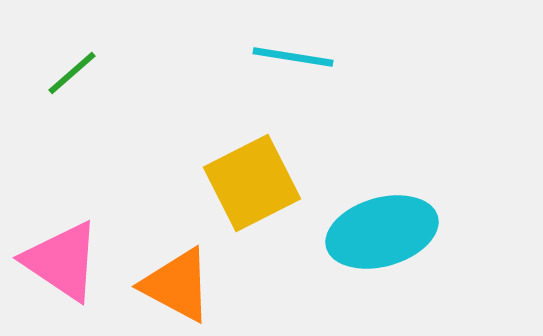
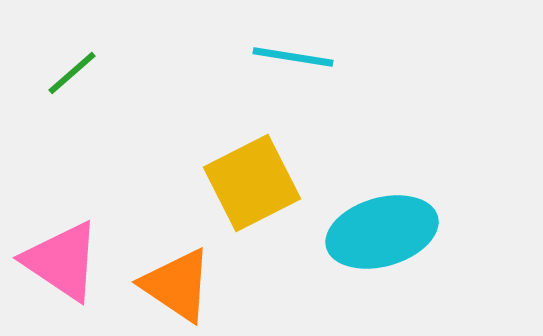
orange triangle: rotated 6 degrees clockwise
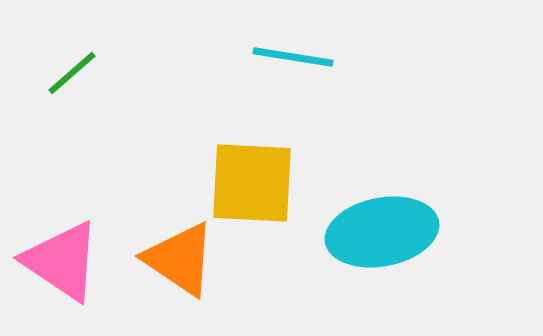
yellow square: rotated 30 degrees clockwise
cyan ellipse: rotated 5 degrees clockwise
orange triangle: moved 3 px right, 26 px up
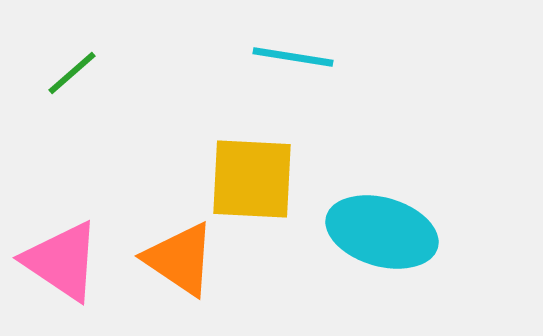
yellow square: moved 4 px up
cyan ellipse: rotated 27 degrees clockwise
